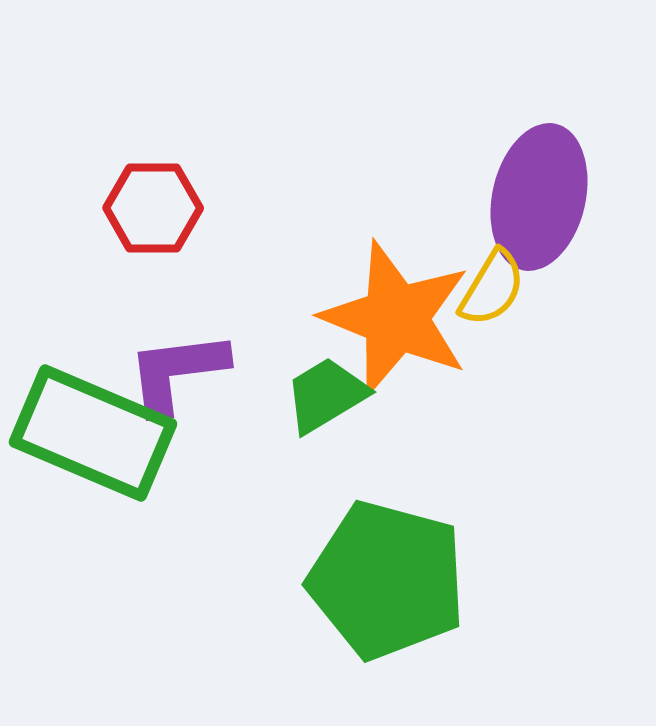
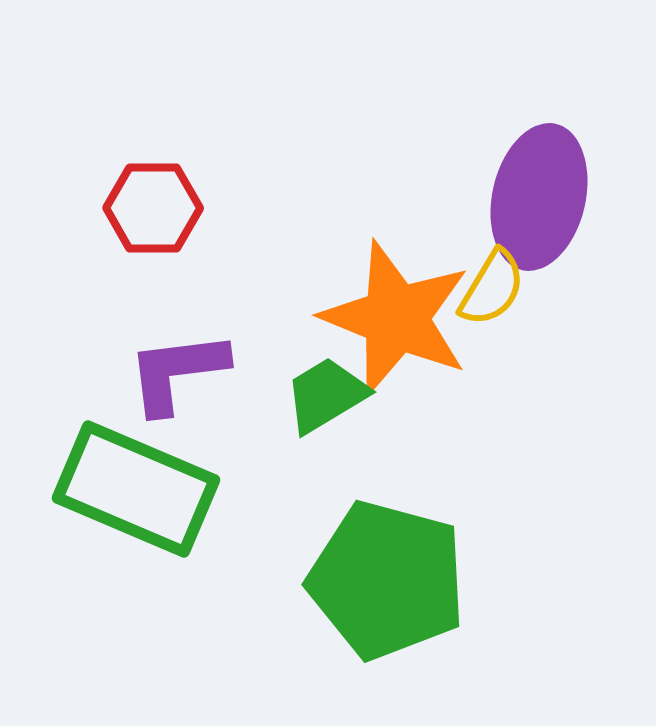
green rectangle: moved 43 px right, 56 px down
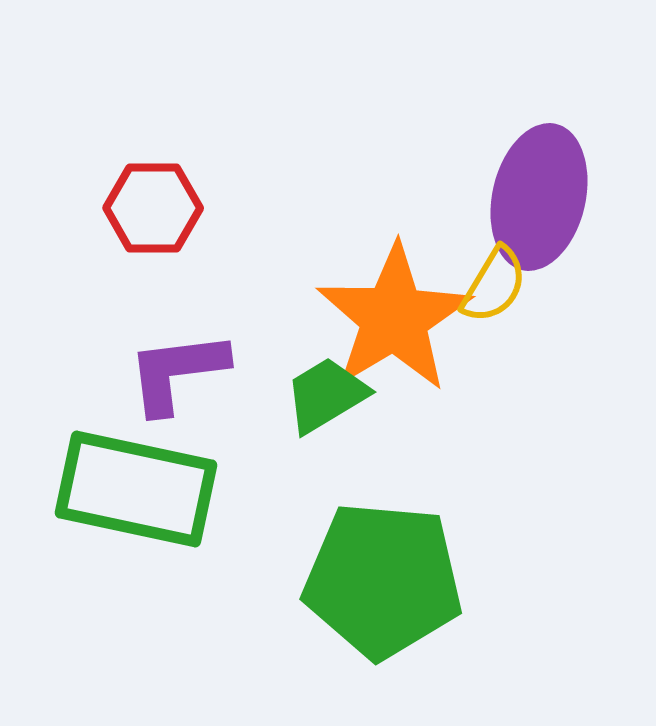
yellow semicircle: moved 2 px right, 3 px up
orange star: moved 2 px left; rotated 19 degrees clockwise
green rectangle: rotated 11 degrees counterclockwise
green pentagon: moved 4 px left; rotated 10 degrees counterclockwise
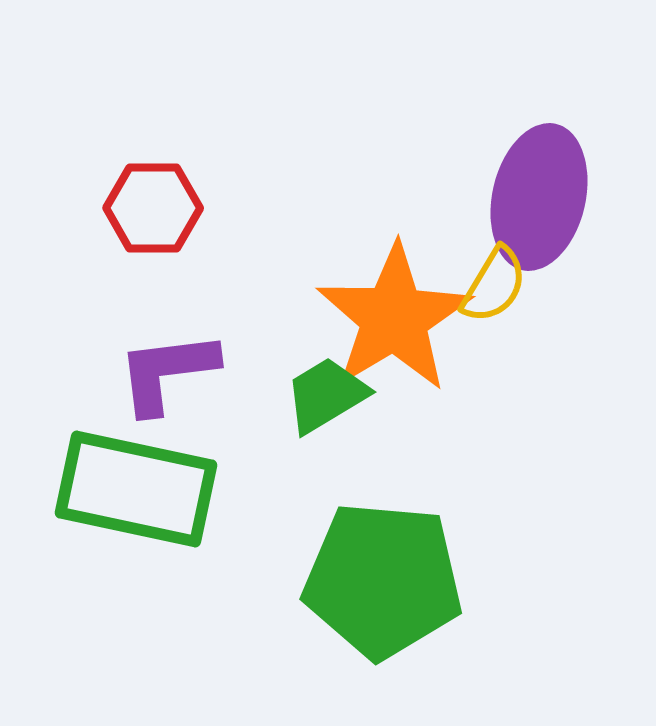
purple L-shape: moved 10 px left
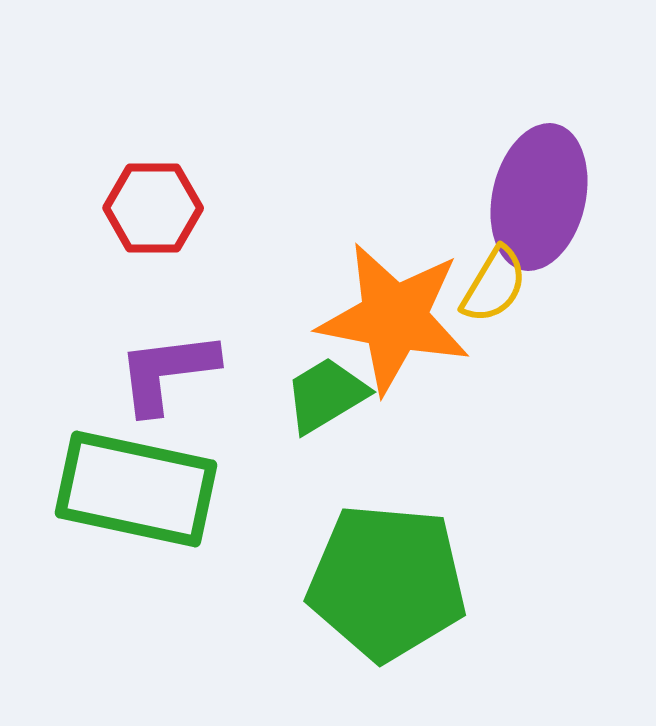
orange star: rotated 30 degrees counterclockwise
green pentagon: moved 4 px right, 2 px down
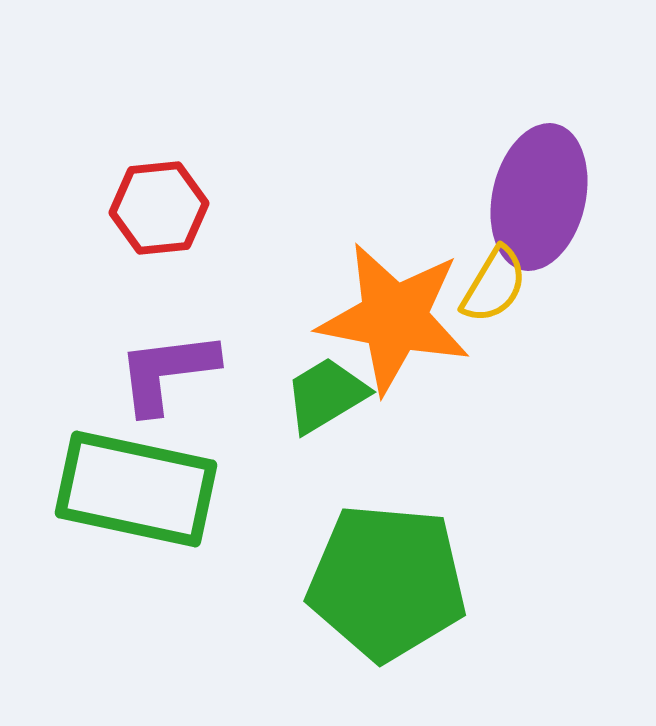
red hexagon: moved 6 px right; rotated 6 degrees counterclockwise
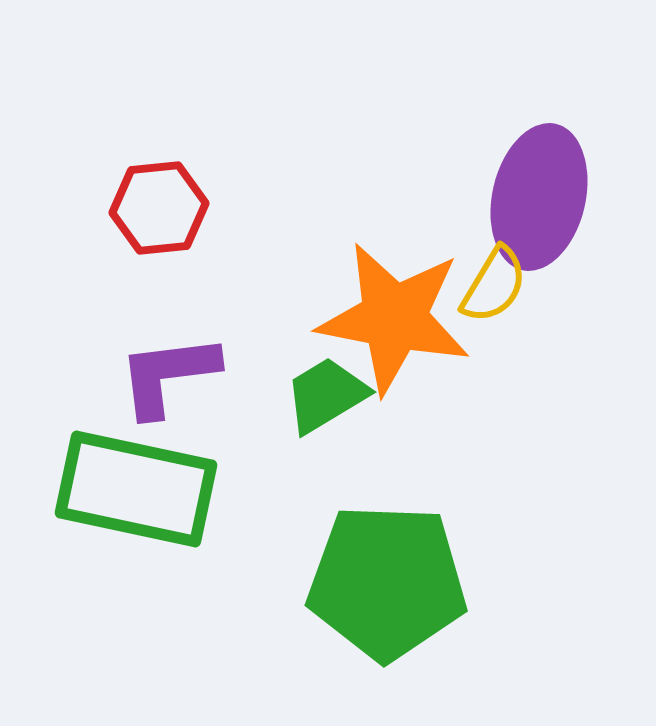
purple L-shape: moved 1 px right, 3 px down
green pentagon: rotated 3 degrees counterclockwise
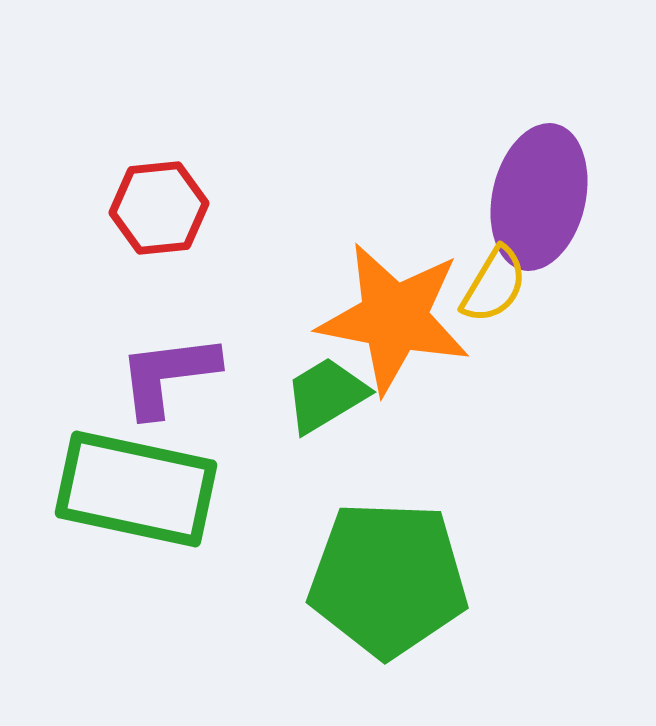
green pentagon: moved 1 px right, 3 px up
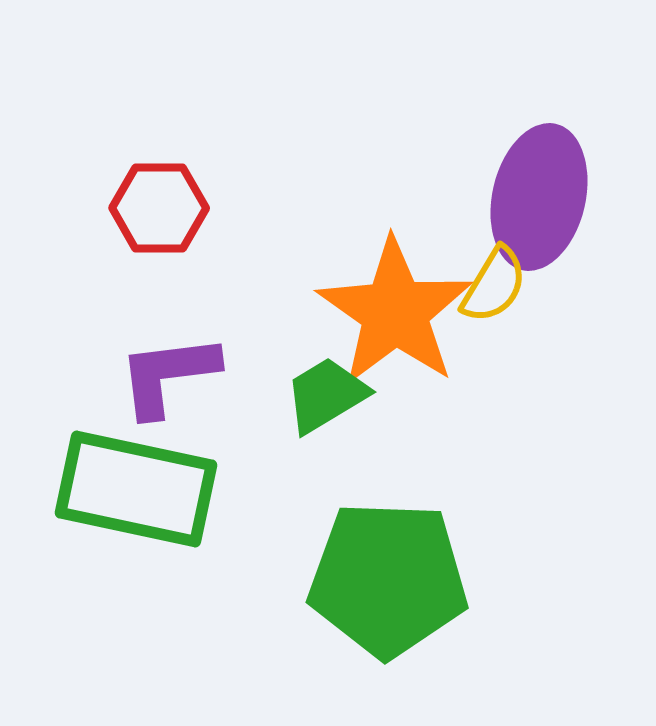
red hexagon: rotated 6 degrees clockwise
orange star: moved 1 px right, 6 px up; rotated 24 degrees clockwise
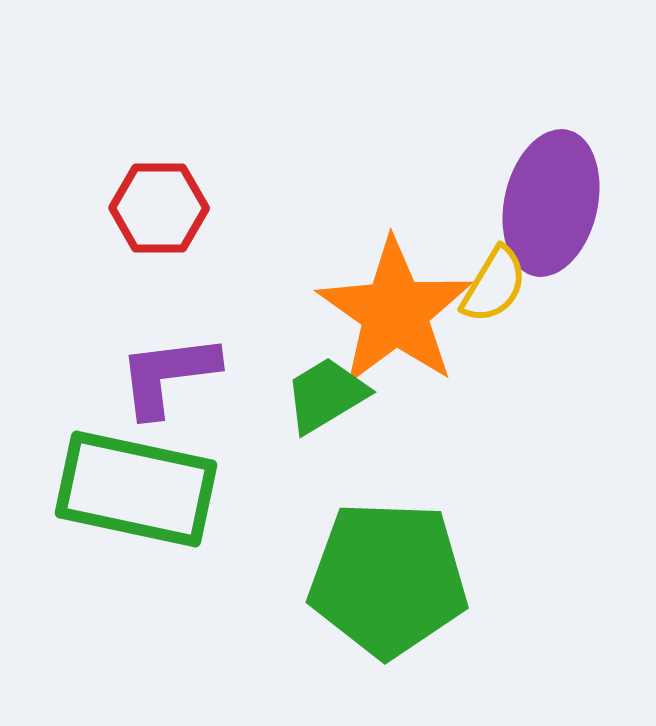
purple ellipse: moved 12 px right, 6 px down
